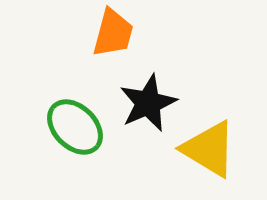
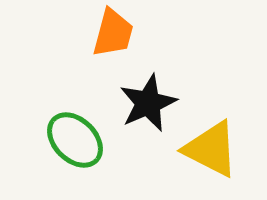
green ellipse: moved 13 px down
yellow triangle: moved 2 px right; rotated 4 degrees counterclockwise
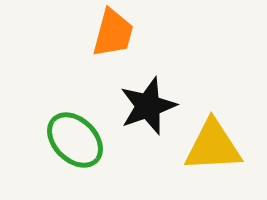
black star: moved 3 px down; rotated 4 degrees clockwise
yellow triangle: moved 2 px right, 3 px up; rotated 30 degrees counterclockwise
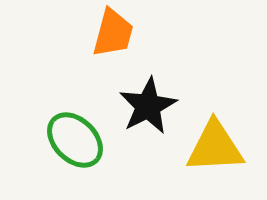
black star: rotated 8 degrees counterclockwise
yellow triangle: moved 2 px right, 1 px down
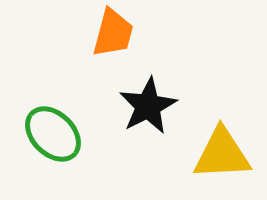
green ellipse: moved 22 px left, 6 px up
yellow triangle: moved 7 px right, 7 px down
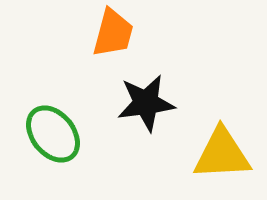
black star: moved 2 px left, 3 px up; rotated 20 degrees clockwise
green ellipse: rotated 6 degrees clockwise
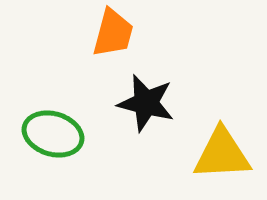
black star: rotated 22 degrees clockwise
green ellipse: rotated 34 degrees counterclockwise
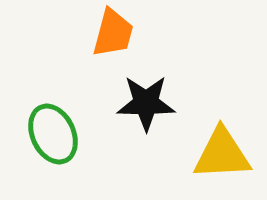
black star: rotated 14 degrees counterclockwise
green ellipse: rotated 48 degrees clockwise
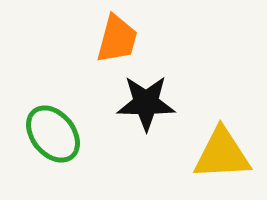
orange trapezoid: moved 4 px right, 6 px down
green ellipse: rotated 14 degrees counterclockwise
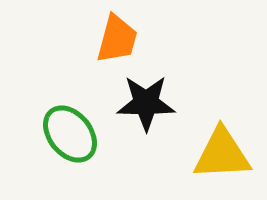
green ellipse: moved 17 px right
